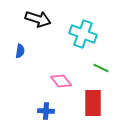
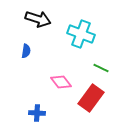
cyan cross: moved 2 px left
blue semicircle: moved 6 px right
pink diamond: moved 1 px down
red rectangle: moved 2 px left, 5 px up; rotated 36 degrees clockwise
blue cross: moved 9 px left, 2 px down
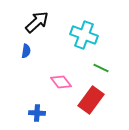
black arrow: moved 1 px left, 3 px down; rotated 60 degrees counterclockwise
cyan cross: moved 3 px right, 1 px down
red rectangle: moved 2 px down
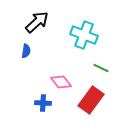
blue cross: moved 6 px right, 10 px up
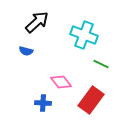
blue semicircle: rotated 96 degrees clockwise
green line: moved 4 px up
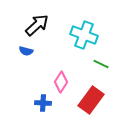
black arrow: moved 3 px down
pink diamond: rotated 70 degrees clockwise
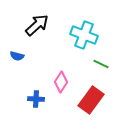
blue semicircle: moved 9 px left, 5 px down
blue cross: moved 7 px left, 4 px up
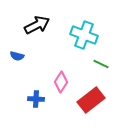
black arrow: rotated 15 degrees clockwise
red rectangle: rotated 16 degrees clockwise
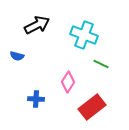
pink diamond: moved 7 px right
red rectangle: moved 1 px right, 7 px down
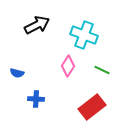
blue semicircle: moved 17 px down
green line: moved 1 px right, 6 px down
pink diamond: moved 16 px up
